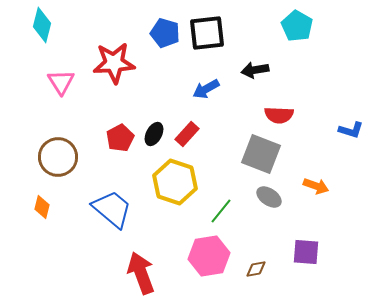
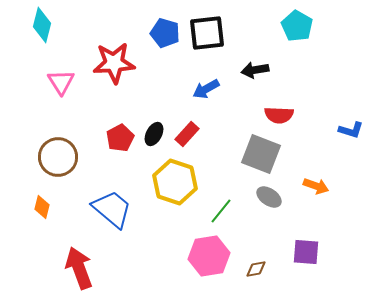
red arrow: moved 62 px left, 5 px up
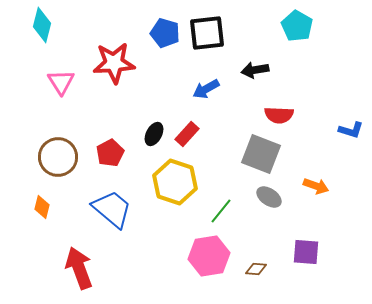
red pentagon: moved 10 px left, 15 px down
brown diamond: rotated 15 degrees clockwise
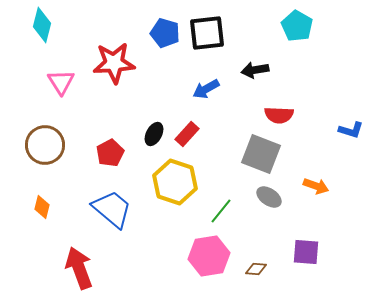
brown circle: moved 13 px left, 12 px up
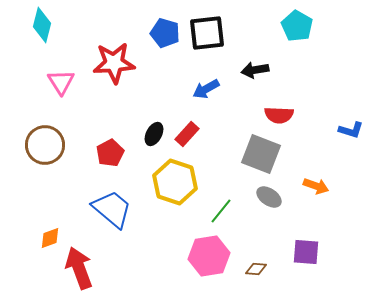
orange diamond: moved 8 px right, 31 px down; rotated 55 degrees clockwise
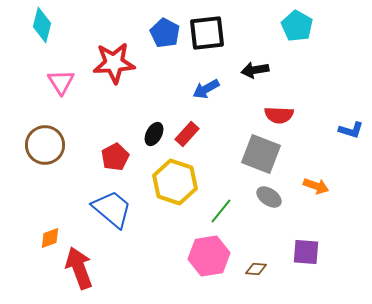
blue pentagon: rotated 12 degrees clockwise
red pentagon: moved 5 px right, 4 px down
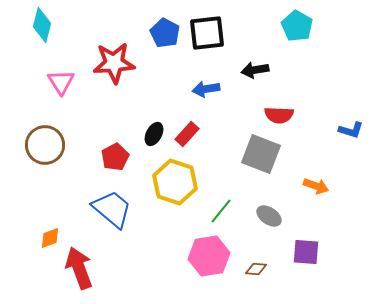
blue arrow: rotated 20 degrees clockwise
gray ellipse: moved 19 px down
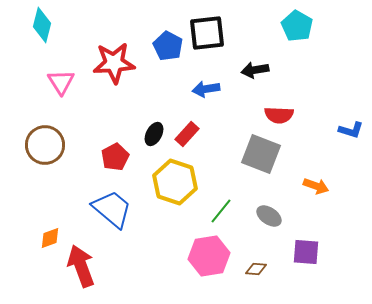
blue pentagon: moved 3 px right, 13 px down
red arrow: moved 2 px right, 2 px up
